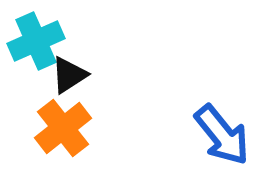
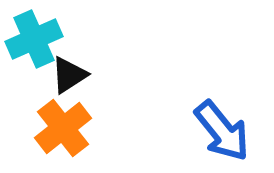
cyan cross: moved 2 px left, 2 px up
blue arrow: moved 4 px up
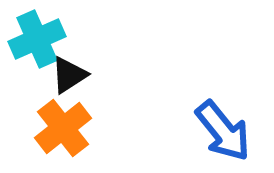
cyan cross: moved 3 px right
blue arrow: moved 1 px right
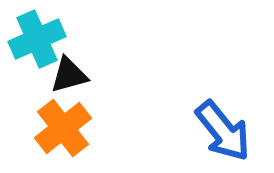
black triangle: rotated 18 degrees clockwise
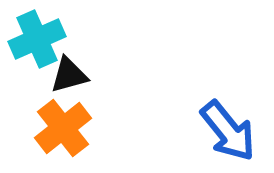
blue arrow: moved 5 px right
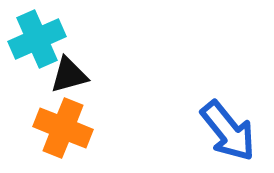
orange cross: rotated 30 degrees counterclockwise
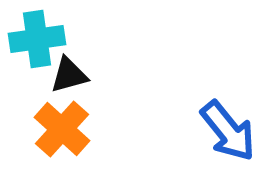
cyan cross: rotated 16 degrees clockwise
orange cross: moved 1 px left, 1 px down; rotated 20 degrees clockwise
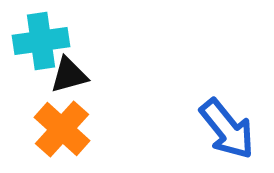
cyan cross: moved 4 px right, 2 px down
blue arrow: moved 1 px left, 2 px up
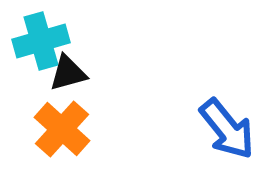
cyan cross: rotated 8 degrees counterclockwise
black triangle: moved 1 px left, 2 px up
